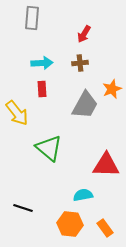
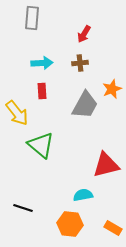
red rectangle: moved 2 px down
green triangle: moved 8 px left, 3 px up
red triangle: rotated 16 degrees counterclockwise
orange rectangle: moved 8 px right; rotated 24 degrees counterclockwise
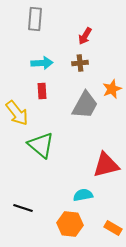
gray rectangle: moved 3 px right, 1 px down
red arrow: moved 1 px right, 2 px down
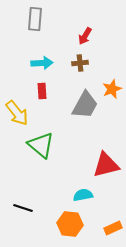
orange rectangle: rotated 54 degrees counterclockwise
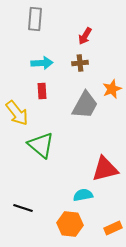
red triangle: moved 1 px left, 4 px down
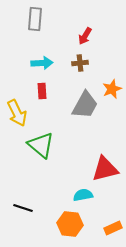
yellow arrow: rotated 12 degrees clockwise
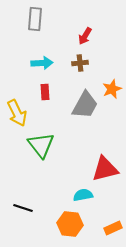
red rectangle: moved 3 px right, 1 px down
green triangle: rotated 12 degrees clockwise
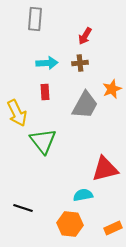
cyan arrow: moved 5 px right
green triangle: moved 2 px right, 4 px up
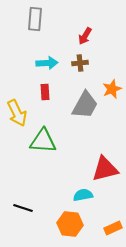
green triangle: rotated 48 degrees counterclockwise
